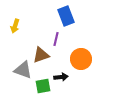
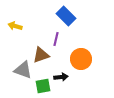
blue rectangle: rotated 24 degrees counterclockwise
yellow arrow: rotated 88 degrees clockwise
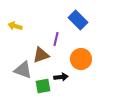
blue rectangle: moved 12 px right, 4 px down
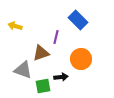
purple line: moved 2 px up
brown triangle: moved 2 px up
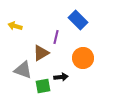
brown triangle: rotated 12 degrees counterclockwise
orange circle: moved 2 px right, 1 px up
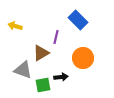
green square: moved 1 px up
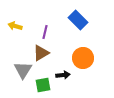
purple line: moved 11 px left, 5 px up
gray triangle: rotated 42 degrees clockwise
black arrow: moved 2 px right, 2 px up
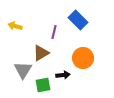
purple line: moved 9 px right
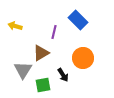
black arrow: rotated 64 degrees clockwise
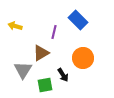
green square: moved 2 px right
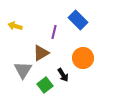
green square: rotated 28 degrees counterclockwise
